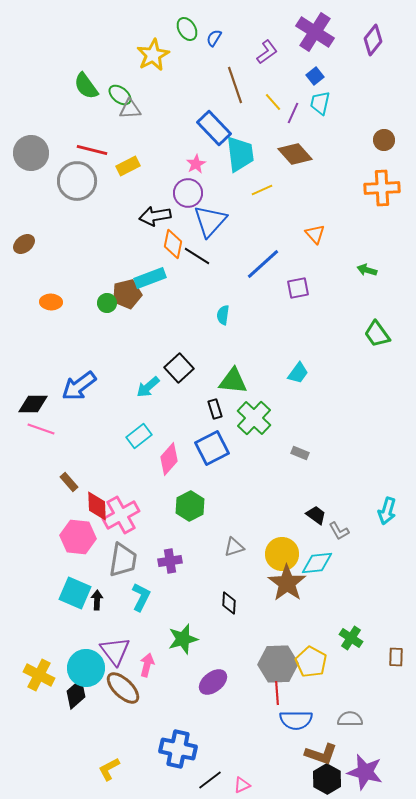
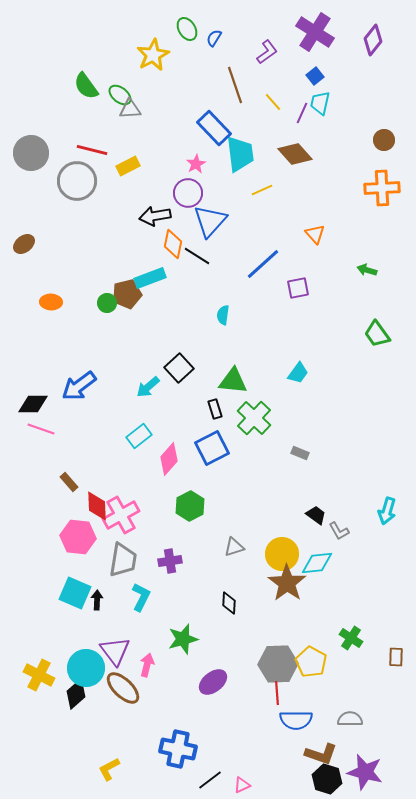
purple line at (293, 113): moved 9 px right
black hexagon at (327, 779): rotated 12 degrees counterclockwise
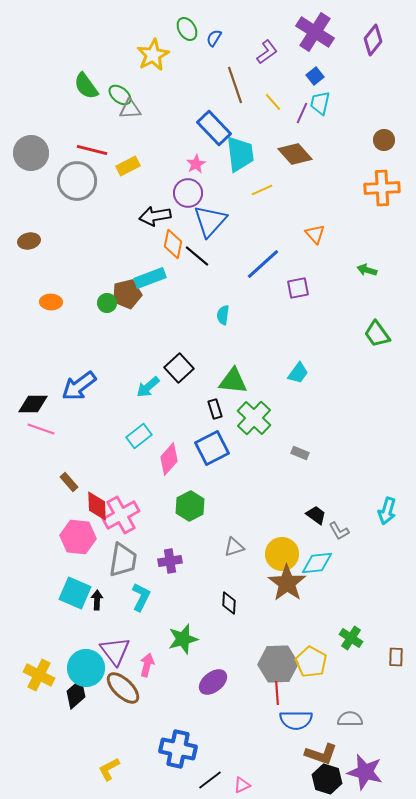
brown ellipse at (24, 244): moved 5 px right, 3 px up; rotated 25 degrees clockwise
black line at (197, 256): rotated 8 degrees clockwise
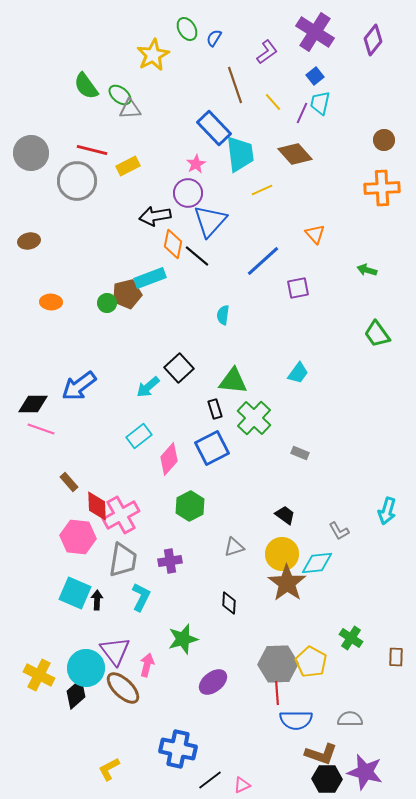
blue line at (263, 264): moved 3 px up
black trapezoid at (316, 515): moved 31 px left
black hexagon at (327, 779): rotated 16 degrees counterclockwise
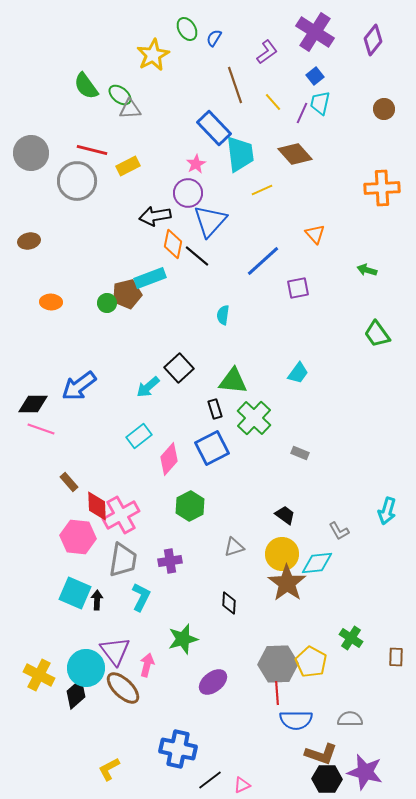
brown circle at (384, 140): moved 31 px up
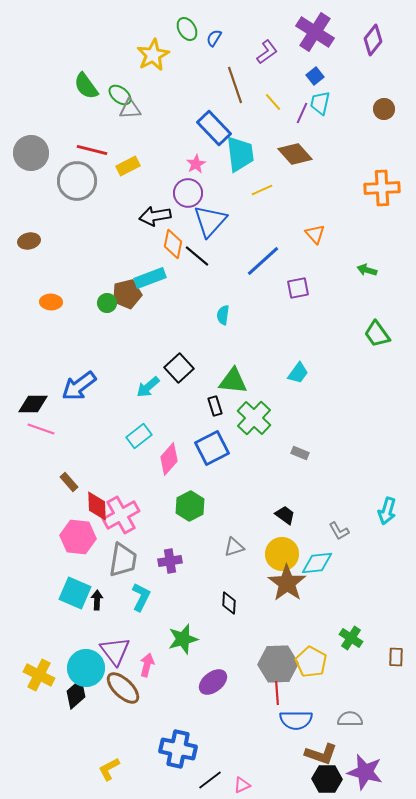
black rectangle at (215, 409): moved 3 px up
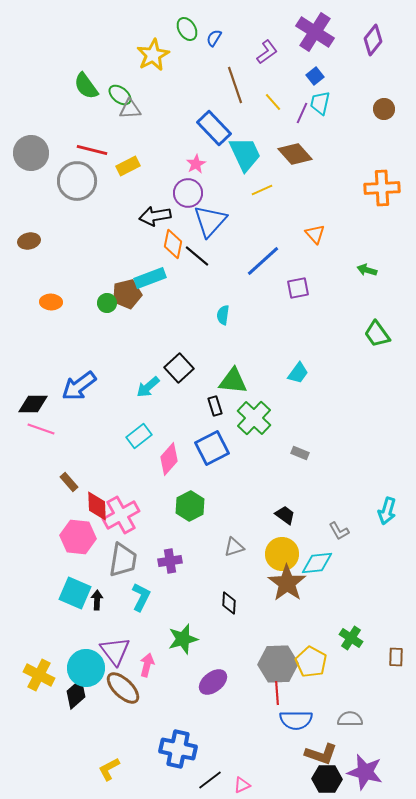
cyan trapezoid at (240, 154): moved 5 px right; rotated 18 degrees counterclockwise
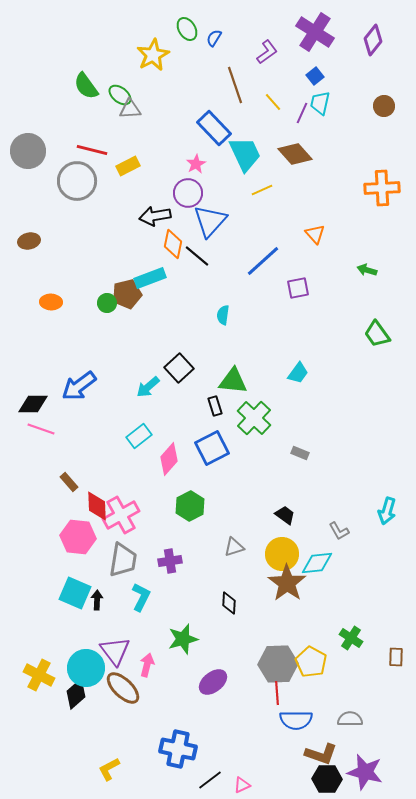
brown circle at (384, 109): moved 3 px up
gray circle at (31, 153): moved 3 px left, 2 px up
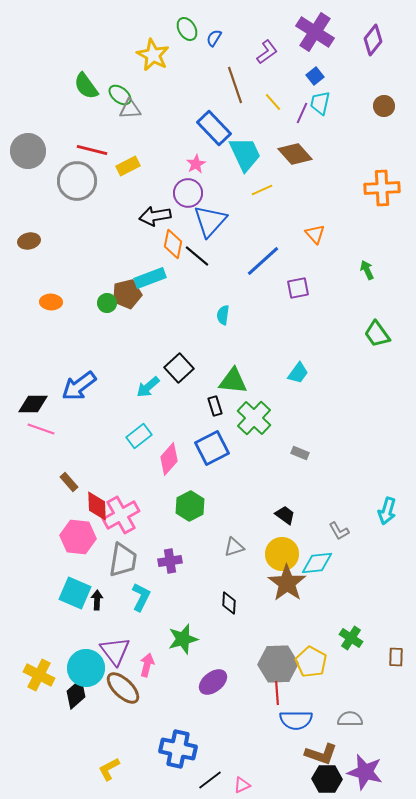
yellow star at (153, 55): rotated 16 degrees counterclockwise
green arrow at (367, 270): rotated 48 degrees clockwise
